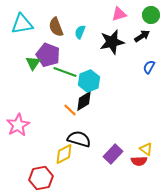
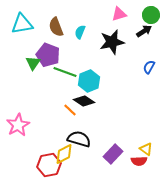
black arrow: moved 2 px right, 5 px up
black diamond: rotated 65 degrees clockwise
red hexagon: moved 8 px right, 13 px up
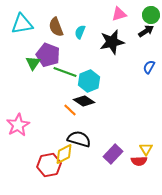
black arrow: moved 2 px right
yellow triangle: rotated 24 degrees clockwise
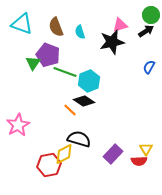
pink triangle: moved 1 px right, 11 px down
cyan triangle: rotated 30 degrees clockwise
cyan semicircle: rotated 40 degrees counterclockwise
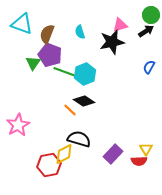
brown semicircle: moved 9 px left, 7 px down; rotated 42 degrees clockwise
purple pentagon: moved 2 px right
cyan hexagon: moved 4 px left, 7 px up
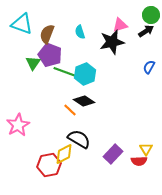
black semicircle: rotated 15 degrees clockwise
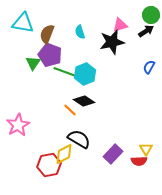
cyan triangle: moved 1 px right, 1 px up; rotated 10 degrees counterclockwise
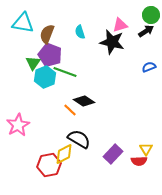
black star: rotated 25 degrees clockwise
blue semicircle: rotated 40 degrees clockwise
cyan hexagon: moved 40 px left, 3 px down
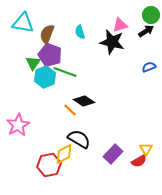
red semicircle: rotated 28 degrees counterclockwise
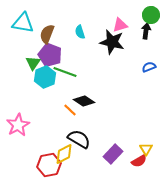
black arrow: rotated 49 degrees counterclockwise
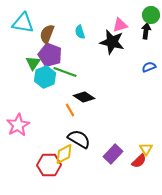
black diamond: moved 4 px up
orange line: rotated 16 degrees clockwise
red semicircle: rotated 14 degrees counterclockwise
red hexagon: rotated 10 degrees clockwise
